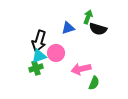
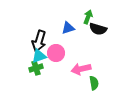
green semicircle: rotated 32 degrees counterclockwise
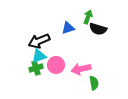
black arrow: rotated 50 degrees clockwise
pink circle: moved 12 px down
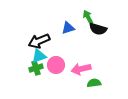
green arrow: rotated 48 degrees counterclockwise
green semicircle: rotated 88 degrees counterclockwise
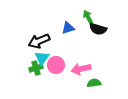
cyan triangle: moved 3 px right, 2 px down; rotated 35 degrees counterclockwise
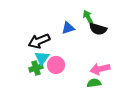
pink arrow: moved 19 px right
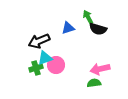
cyan triangle: moved 3 px right; rotated 35 degrees clockwise
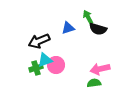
cyan triangle: moved 2 px down
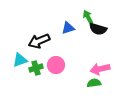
cyan triangle: moved 25 px left
